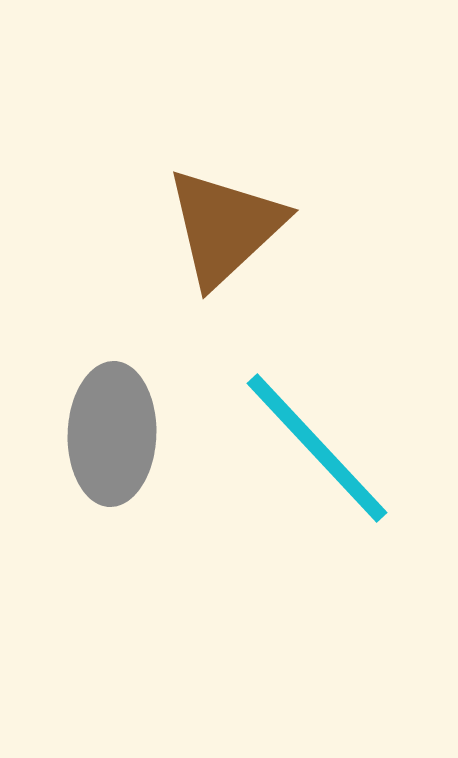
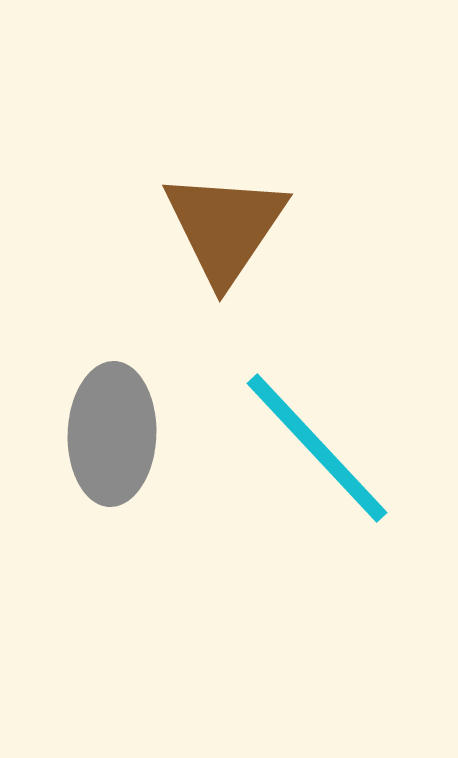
brown triangle: rotated 13 degrees counterclockwise
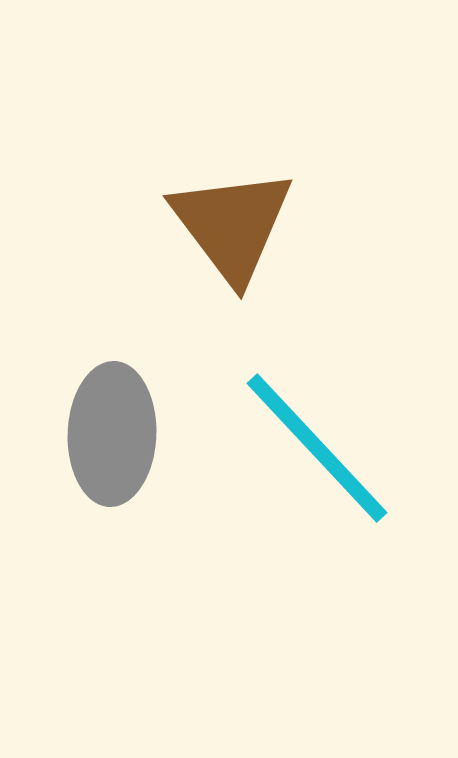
brown triangle: moved 7 px right, 2 px up; rotated 11 degrees counterclockwise
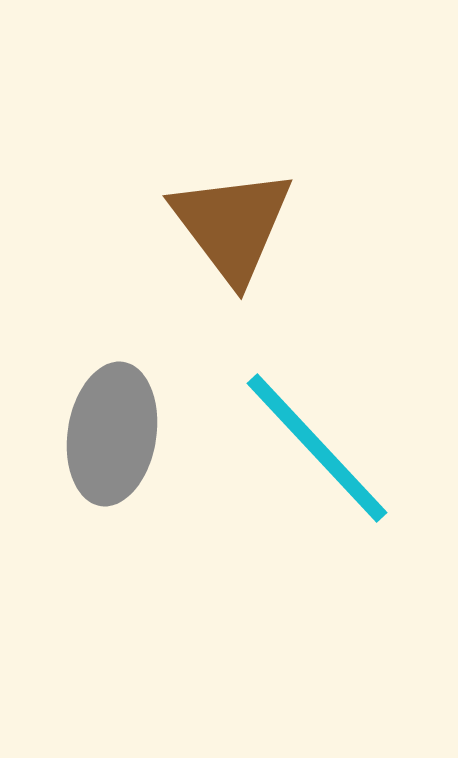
gray ellipse: rotated 7 degrees clockwise
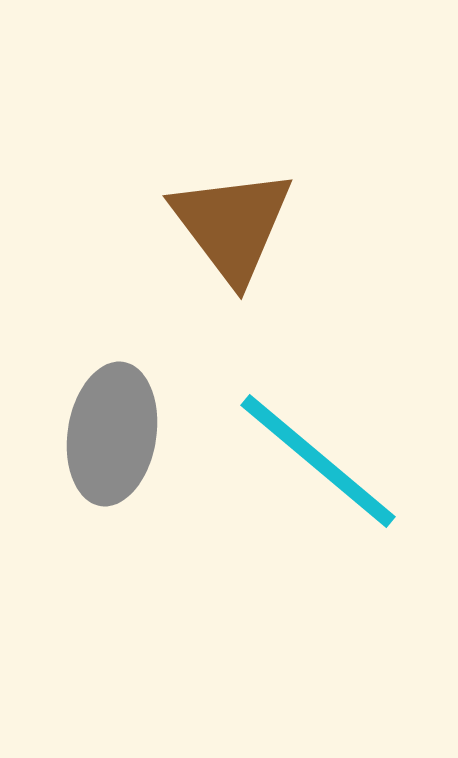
cyan line: moved 1 px right, 13 px down; rotated 7 degrees counterclockwise
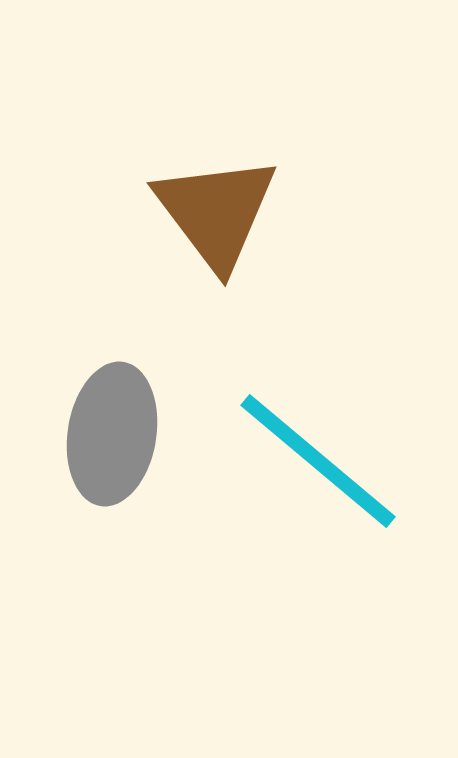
brown triangle: moved 16 px left, 13 px up
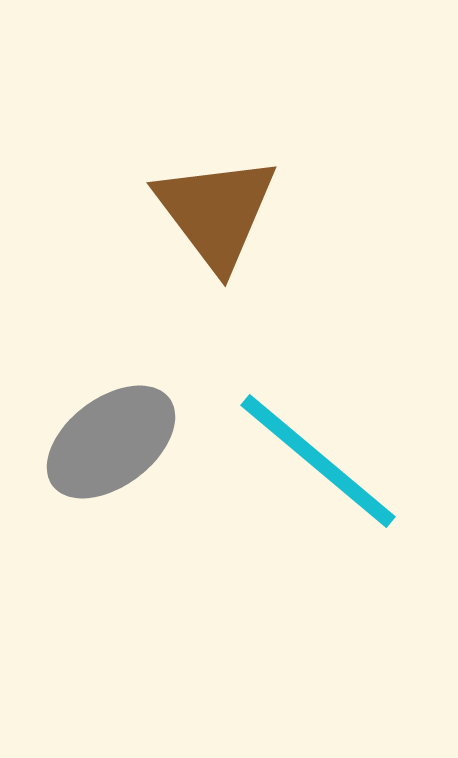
gray ellipse: moved 1 px left, 8 px down; rotated 44 degrees clockwise
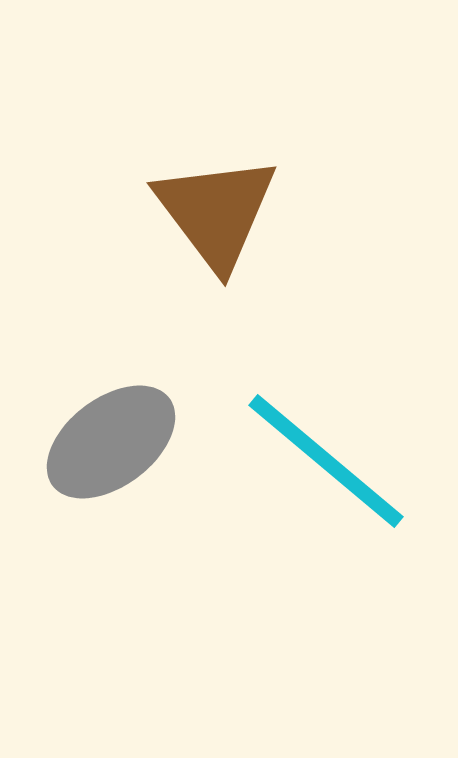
cyan line: moved 8 px right
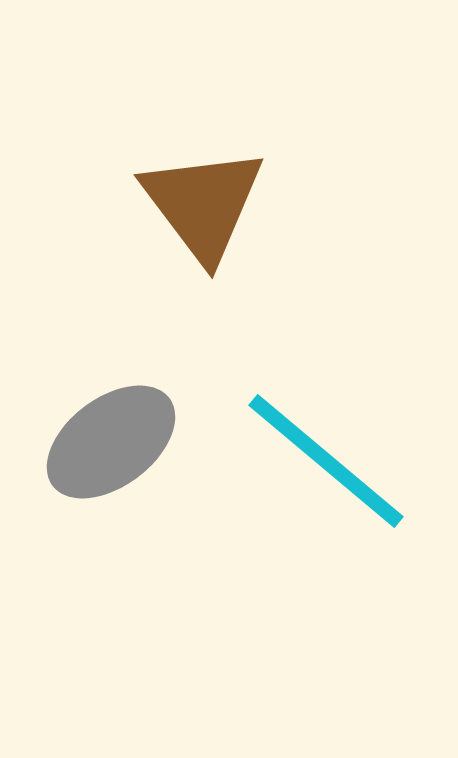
brown triangle: moved 13 px left, 8 px up
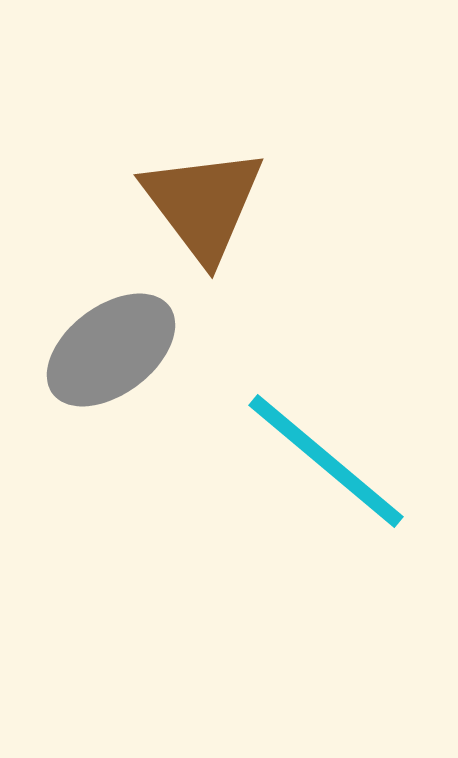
gray ellipse: moved 92 px up
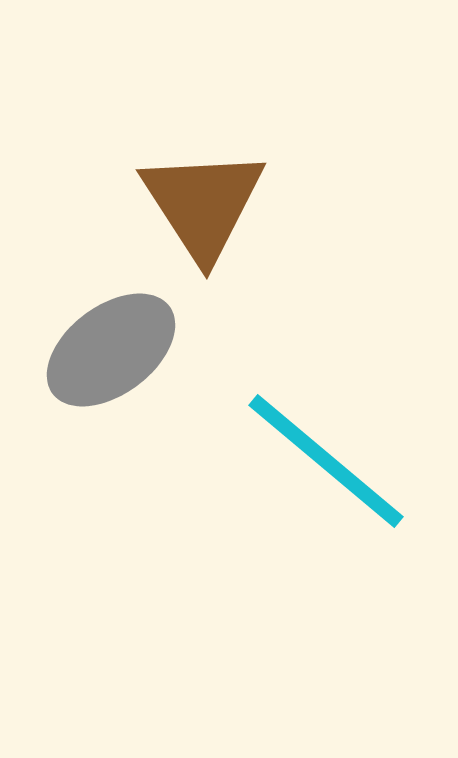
brown triangle: rotated 4 degrees clockwise
